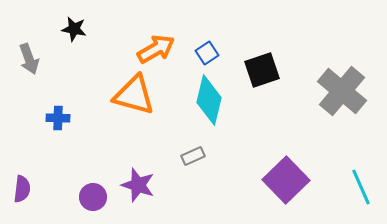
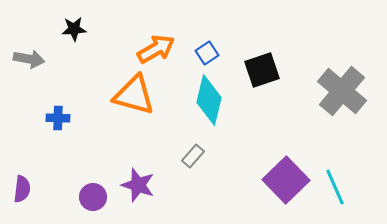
black star: rotated 15 degrees counterclockwise
gray arrow: rotated 60 degrees counterclockwise
gray rectangle: rotated 25 degrees counterclockwise
cyan line: moved 26 px left
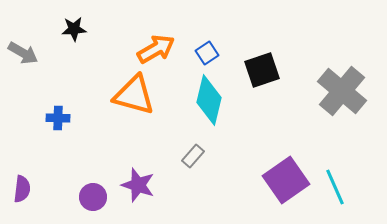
gray arrow: moved 6 px left, 6 px up; rotated 20 degrees clockwise
purple square: rotated 9 degrees clockwise
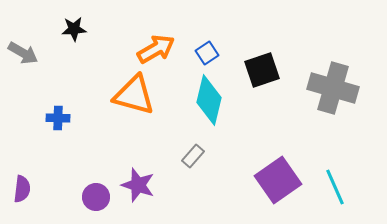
gray cross: moved 9 px left, 3 px up; rotated 24 degrees counterclockwise
purple square: moved 8 px left
purple circle: moved 3 px right
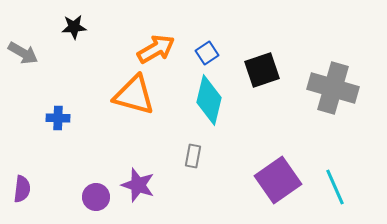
black star: moved 2 px up
gray rectangle: rotated 30 degrees counterclockwise
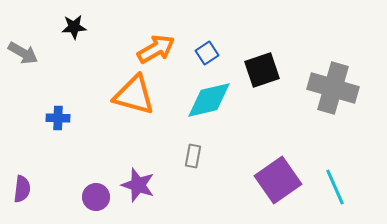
cyan diamond: rotated 63 degrees clockwise
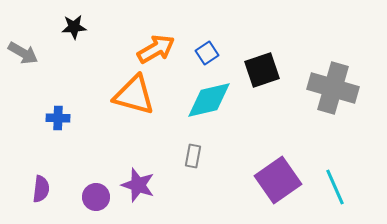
purple semicircle: moved 19 px right
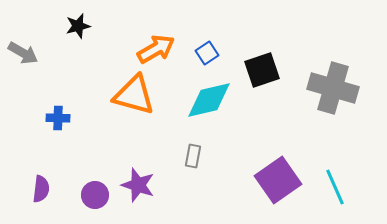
black star: moved 4 px right, 1 px up; rotated 10 degrees counterclockwise
purple circle: moved 1 px left, 2 px up
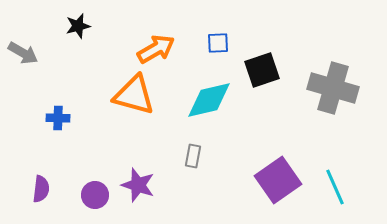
blue square: moved 11 px right, 10 px up; rotated 30 degrees clockwise
